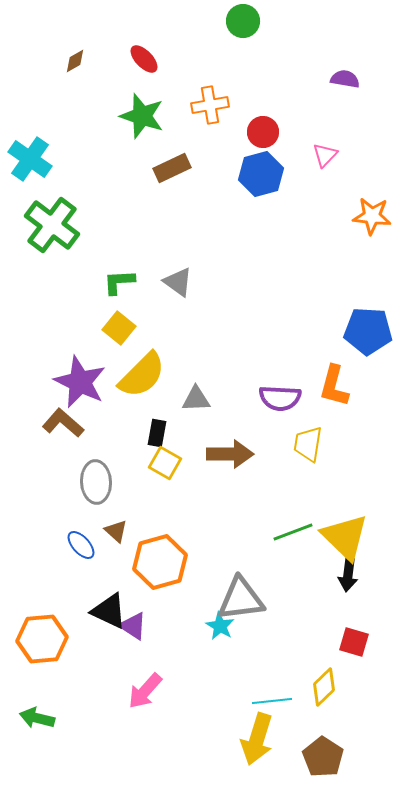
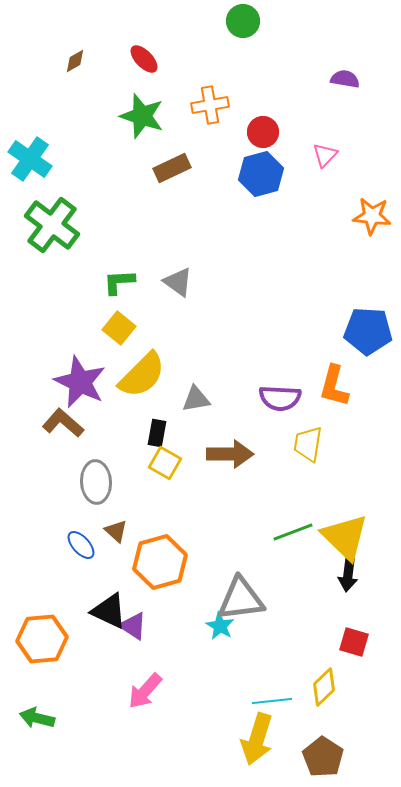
gray triangle at (196, 399): rotated 8 degrees counterclockwise
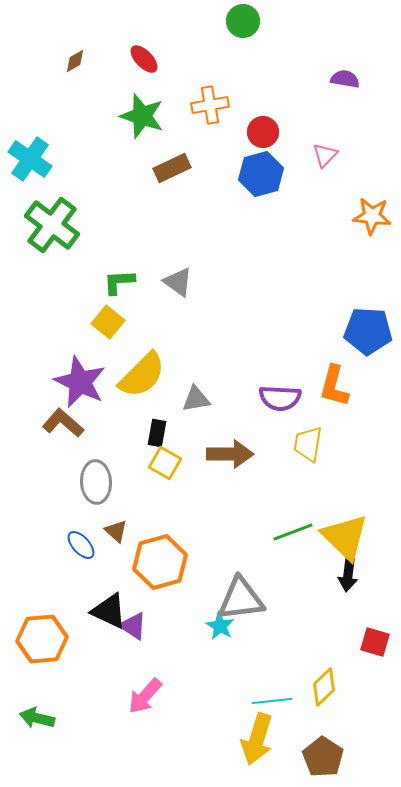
yellow square at (119, 328): moved 11 px left, 6 px up
red square at (354, 642): moved 21 px right
pink arrow at (145, 691): moved 5 px down
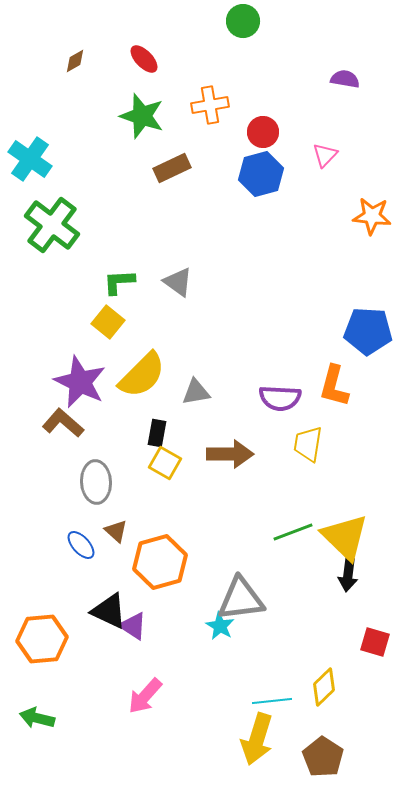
gray triangle at (196, 399): moved 7 px up
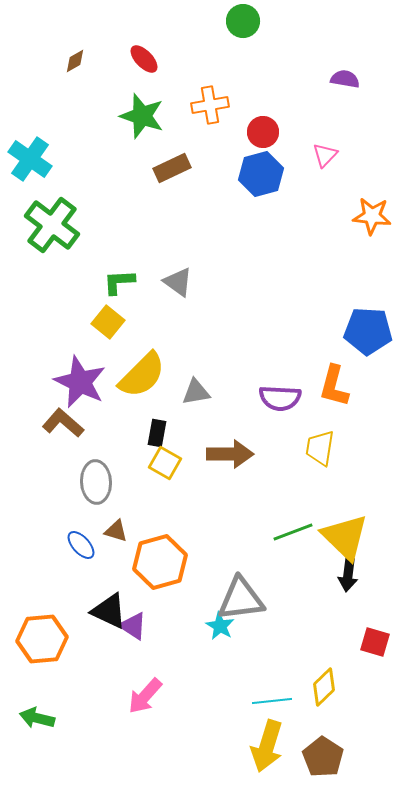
yellow trapezoid at (308, 444): moved 12 px right, 4 px down
brown triangle at (116, 531): rotated 25 degrees counterclockwise
yellow arrow at (257, 739): moved 10 px right, 7 px down
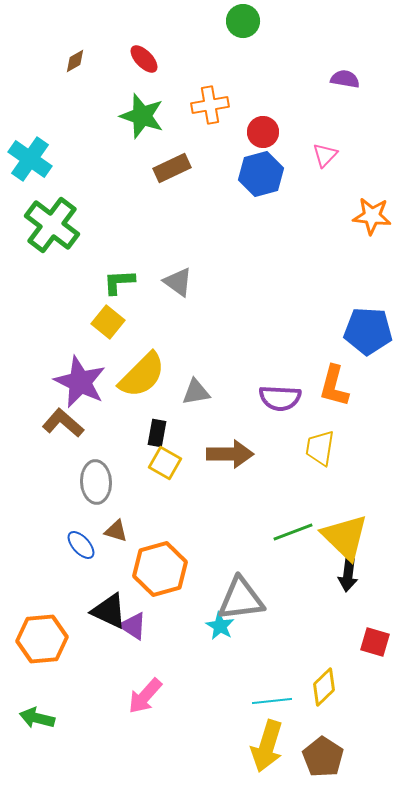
orange hexagon at (160, 562): moved 7 px down
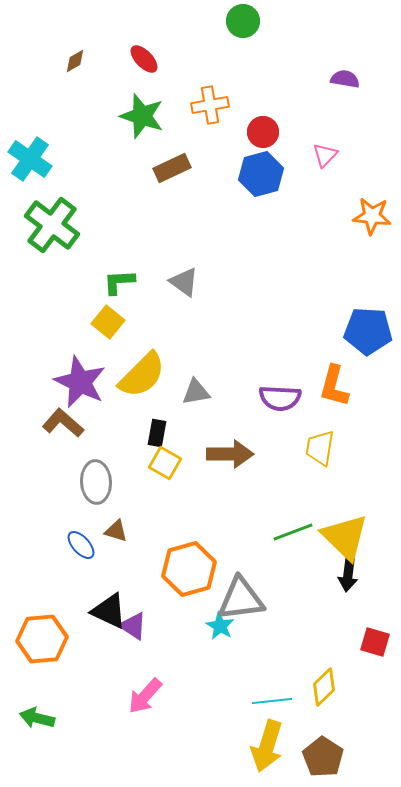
gray triangle at (178, 282): moved 6 px right
orange hexagon at (160, 569): moved 29 px right
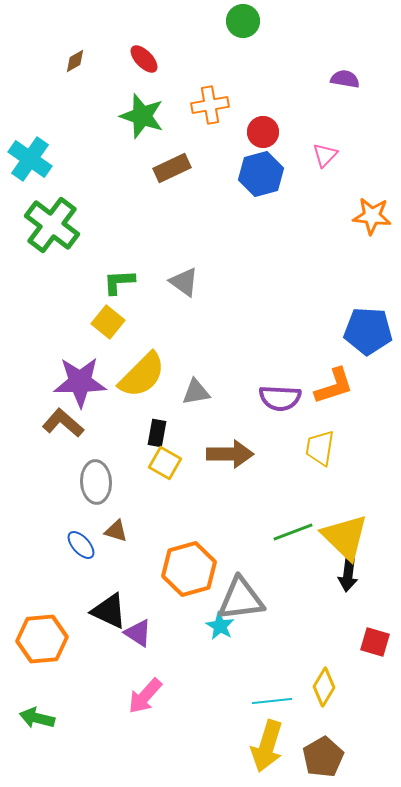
purple star at (80, 382): rotated 26 degrees counterclockwise
orange L-shape at (334, 386): rotated 123 degrees counterclockwise
purple triangle at (133, 626): moved 5 px right, 7 px down
yellow diamond at (324, 687): rotated 15 degrees counterclockwise
brown pentagon at (323, 757): rotated 9 degrees clockwise
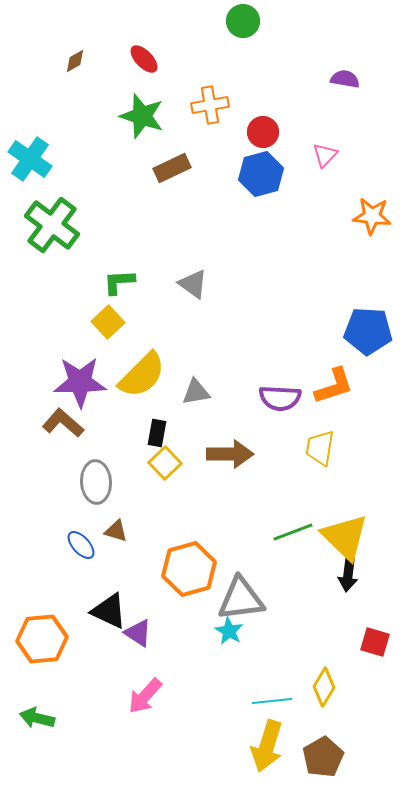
gray triangle at (184, 282): moved 9 px right, 2 px down
yellow square at (108, 322): rotated 8 degrees clockwise
yellow square at (165, 463): rotated 16 degrees clockwise
cyan star at (220, 626): moved 9 px right, 5 px down
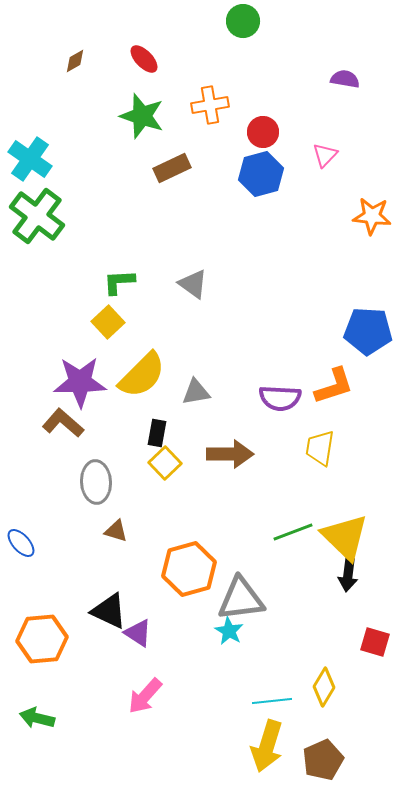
green cross at (52, 225): moved 15 px left, 9 px up
blue ellipse at (81, 545): moved 60 px left, 2 px up
brown pentagon at (323, 757): moved 3 px down; rotated 6 degrees clockwise
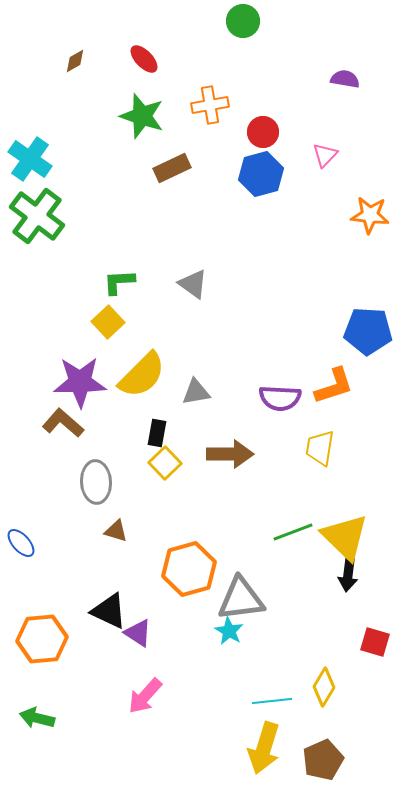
orange star at (372, 216): moved 2 px left, 1 px up
yellow arrow at (267, 746): moved 3 px left, 2 px down
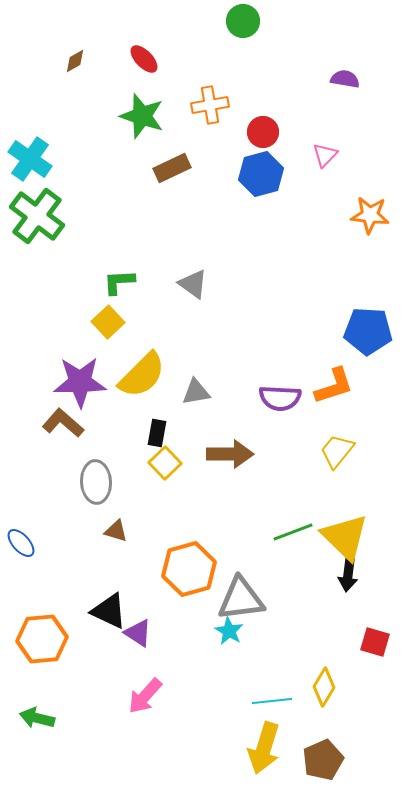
yellow trapezoid at (320, 448): moved 17 px right, 3 px down; rotated 30 degrees clockwise
